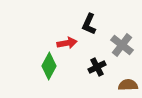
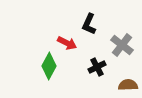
red arrow: rotated 36 degrees clockwise
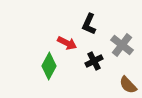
black cross: moved 3 px left, 6 px up
brown semicircle: rotated 132 degrees counterclockwise
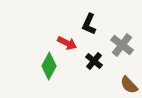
black cross: rotated 24 degrees counterclockwise
brown semicircle: moved 1 px right
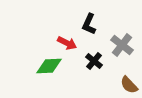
green diamond: rotated 60 degrees clockwise
